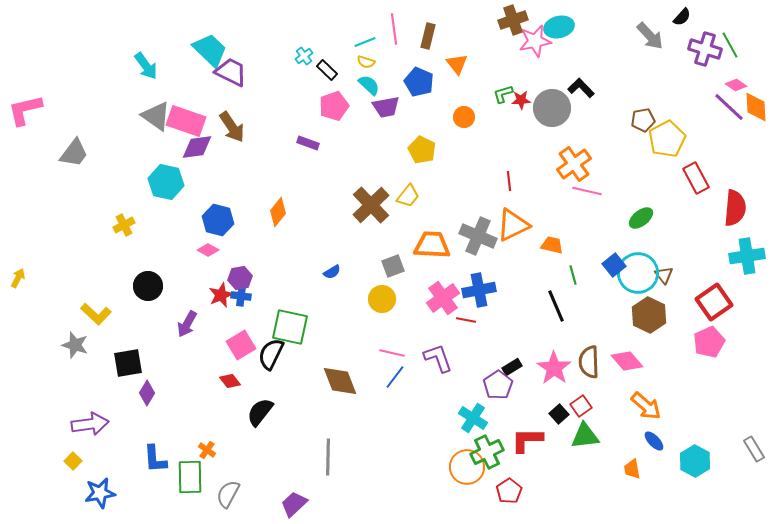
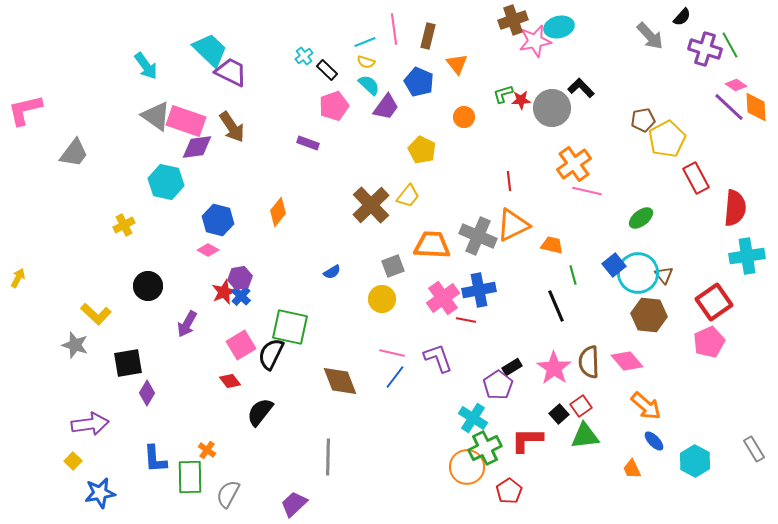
purple trapezoid at (386, 107): rotated 44 degrees counterclockwise
red star at (221, 295): moved 3 px right, 3 px up
blue cross at (241, 296): rotated 36 degrees clockwise
brown hexagon at (649, 315): rotated 20 degrees counterclockwise
green cross at (487, 452): moved 2 px left, 4 px up
orange trapezoid at (632, 469): rotated 15 degrees counterclockwise
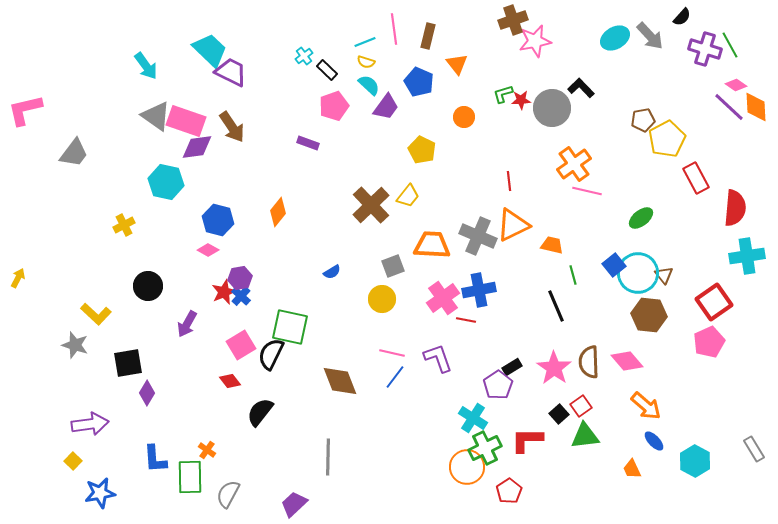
cyan ellipse at (559, 27): moved 56 px right, 11 px down; rotated 16 degrees counterclockwise
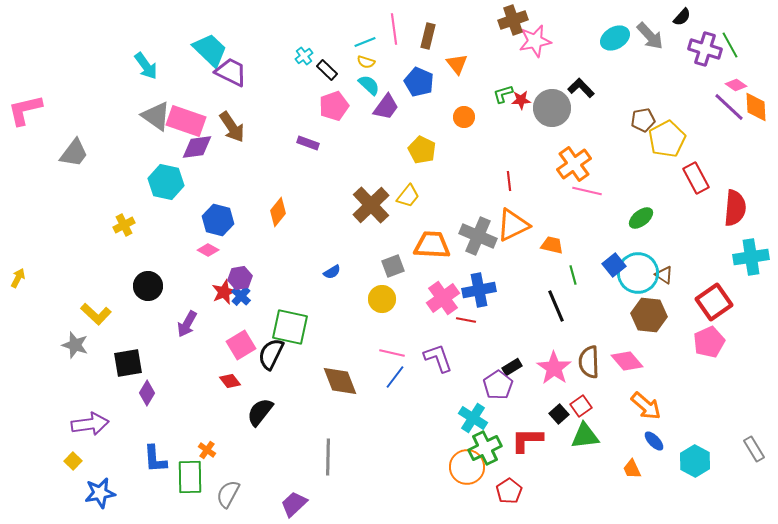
cyan cross at (747, 256): moved 4 px right, 1 px down
brown triangle at (664, 275): rotated 18 degrees counterclockwise
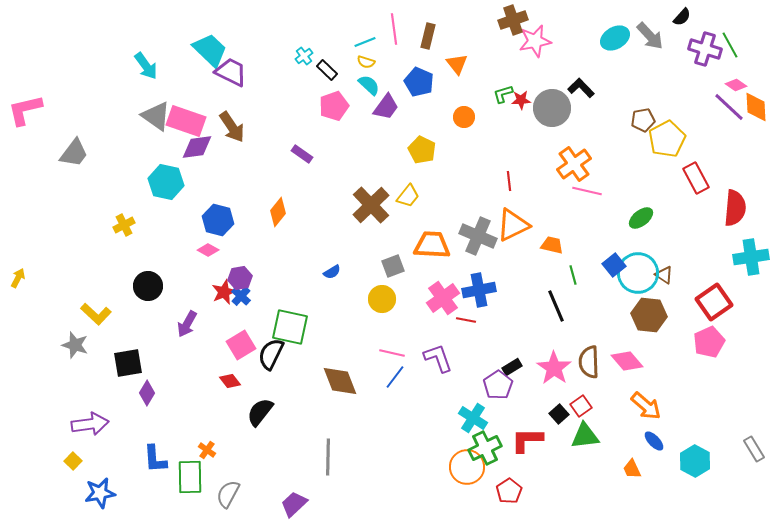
purple rectangle at (308, 143): moved 6 px left, 11 px down; rotated 15 degrees clockwise
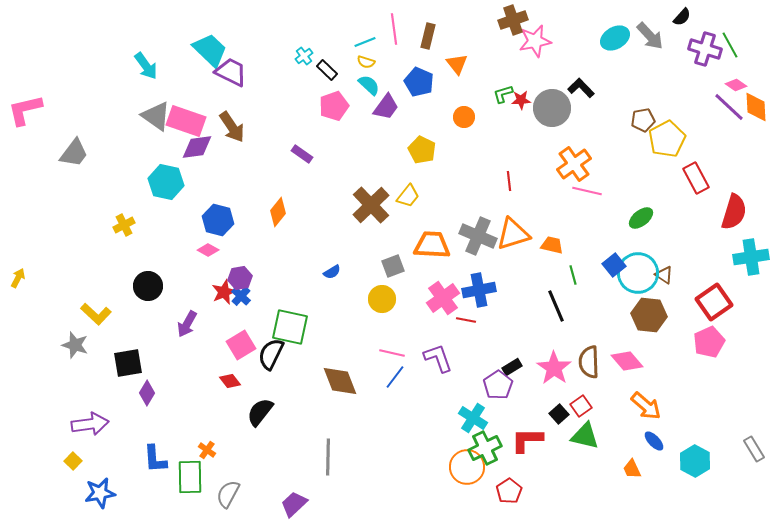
red semicircle at (735, 208): moved 1 px left, 4 px down; rotated 12 degrees clockwise
orange triangle at (513, 225): moved 9 px down; rotated 9 degrees clockwise
green triangle at (585, 436): rotated 20 degrees clockwise
